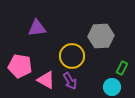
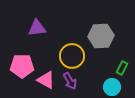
pink pentagon: moved 2 px right; rotated 10 degrees counterclockwise
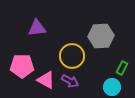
purple arrow: rotated 30 degrees counterclockwise
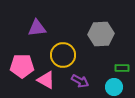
gray hexagon: moved 2 px up
yellow circle: moved 9 px left, 1 px up
green rectangle: rotated 64 degrees clockwise
purple arrow: moved 10 px right
cyan circle: moved 2 px right
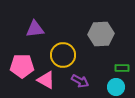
purple triangle: moved 2 px left, 1 px down
cyan circle: moved 2 px right
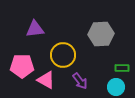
purple arrow: rotated 24 degrees clockwise
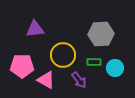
green rectangle: moved 28 px left, 6 px up
purple arrow: moved 1 px left, 1 px up
cyan circle: moved 1 px left, 19 px up
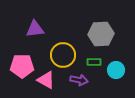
cyan circle: moved 1 px right, 2 px down
purple arrow: rotated 42 degrees counterclockwise
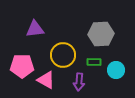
purple arrow: moved 2 px down; rotated 84 degrees clockwise
